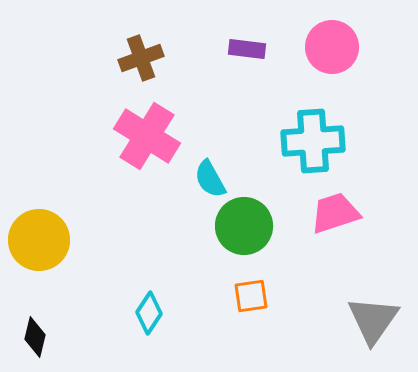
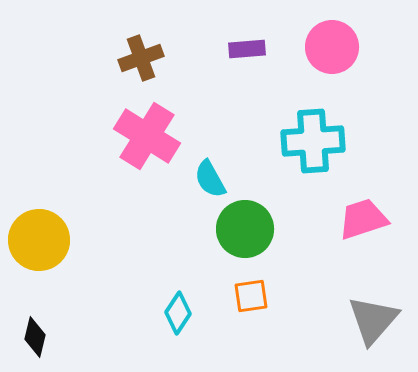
purple rectangle: rotated 12 degrees counterclockwise
pink trapezoid: moved 28 px right, 6 px down
green circle: moved 1 px right, 3 px down
cyan diamond: moved 29 px right
gray triangle: rotated 6 degrees clockwise
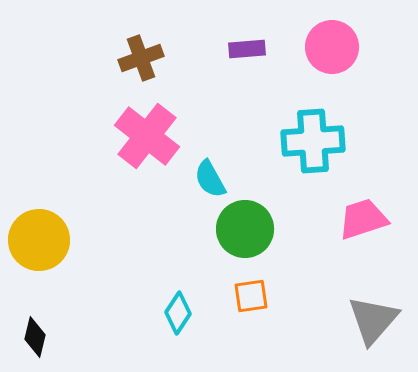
pink cross: rotated 6 degrees clockwise
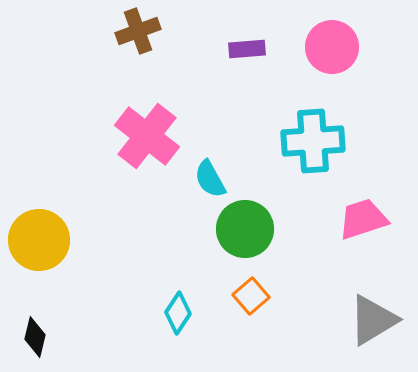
brown cross: moved 3 px left, 27 px up
orange square: rotated 33 degrees counterclockwise
gray triangle: rotated 18 degrees clockwise
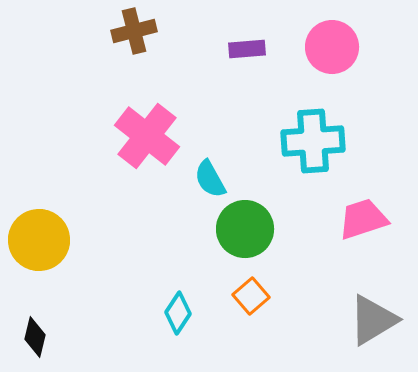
brown cross: moved 4 px left; rotated 6 degrees clockwise
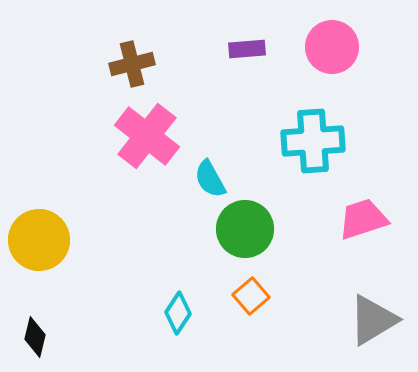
brown cross: moved 2 px left, 33 px down
